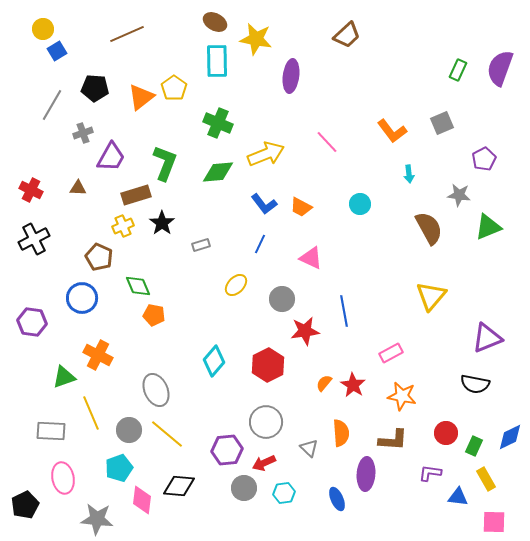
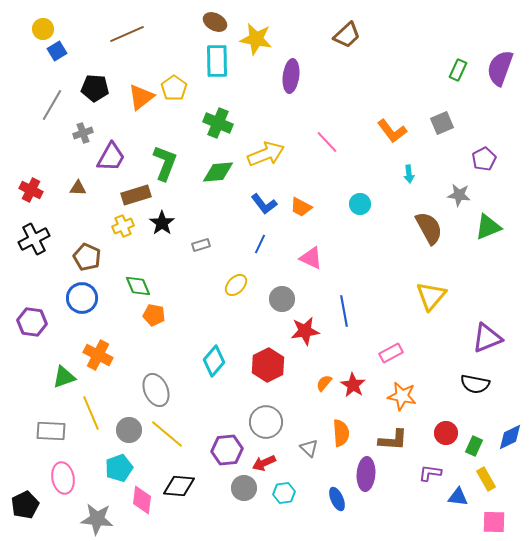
brown pentagon at (99, 257): moved 12 px left
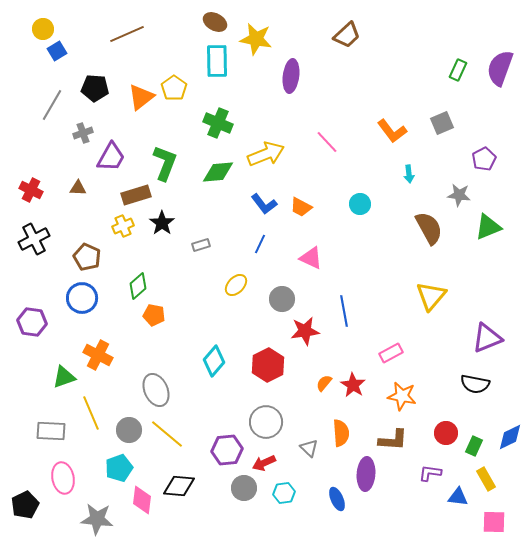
green diamond at (138, 286): rotated 72 degrees clockwise
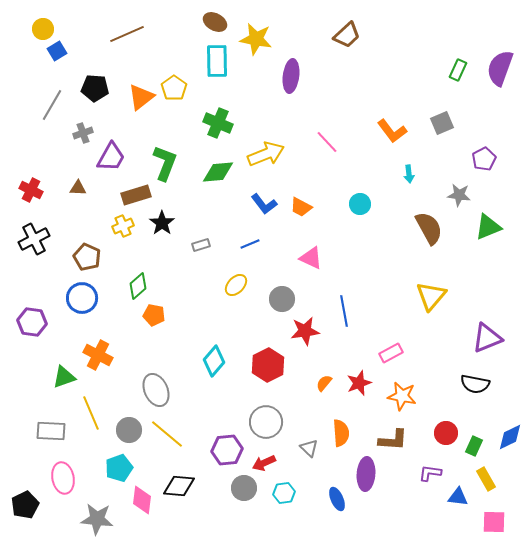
blue line at (260, 244): moved 10 px left; rotated 42 degrees clockwise
red star at (353, 385): moved 6 px right, 2 px up; rotated 20 degrees clockwise
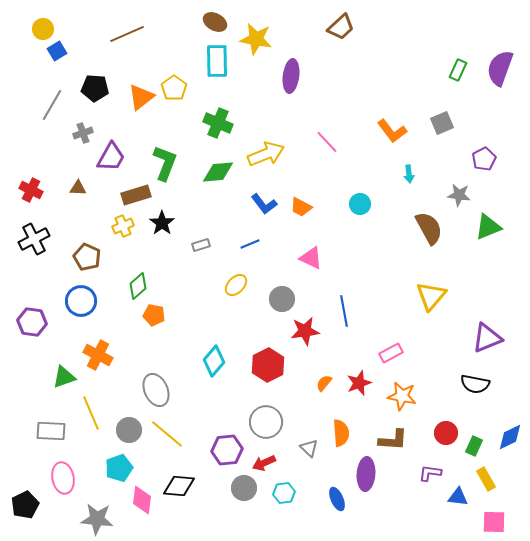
brown trapezoid at (347, 35): moved 6 px left, 8 px up
blue circle at (82, 298): moved 1 px left, 3 px down
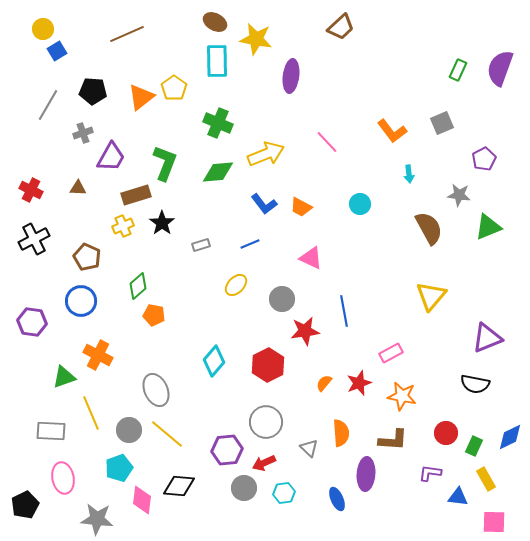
black pentagon at (95, 88): moved 2 px left, 3 px down
gray line at (52, 105): moved 4 px left
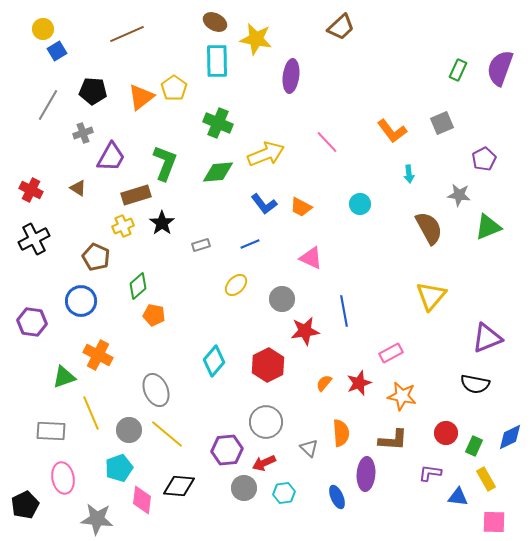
brown triangle at (78, 188): rotated 30 degrees clockwise
brown pentagon at (87, 257): moved 9 px right
blue ellipse at (337, 499): moved 2 px up
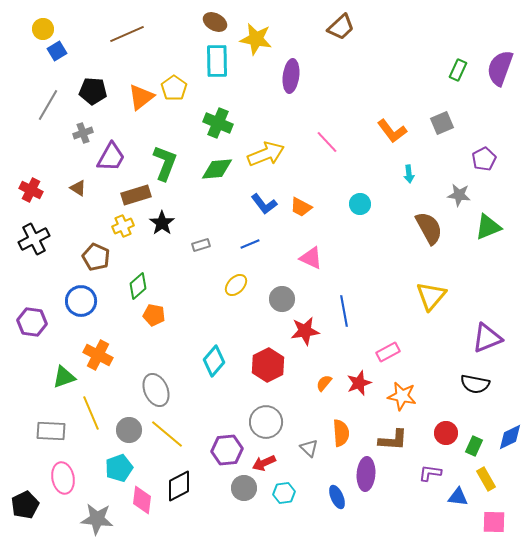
green diamond at (218, 172): moved 1 px left, 3 px up
pink rectangle at (391, 353): moved 3 px left, 1 px up
black diamond at (179, 486): rotated 32 degrees counterclockwise
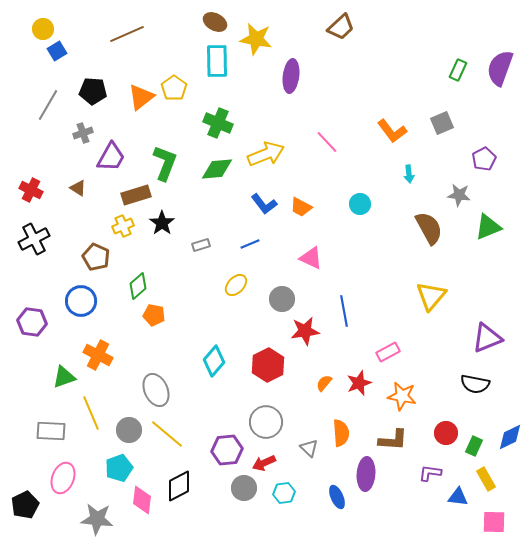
pink ellipse at (63, 478): rotated 32 degrees clockwise
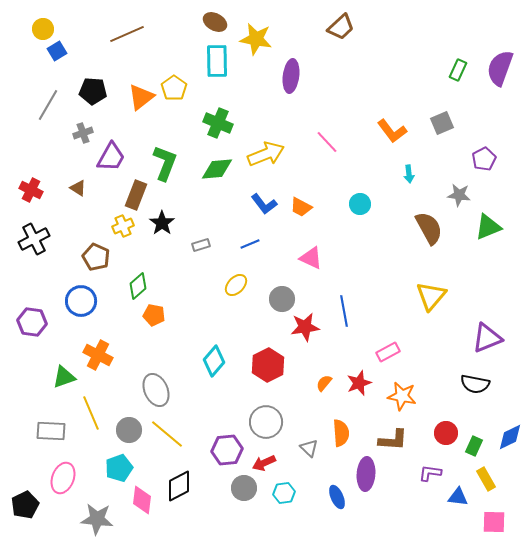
brown rectangle at (136, 195): rotated 52 degrees counterclockwise
red star at (305, 331): moved 4 px up
